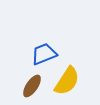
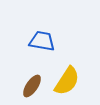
blue trapezoid: moved 2 px left, 13 px up; rotated 32 degrees clockwise
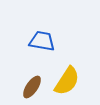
brown ellipse: moved 1 px down
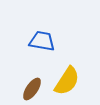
brown ellipse: moved 2 px down
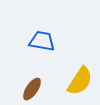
yellow semicircle: moved 13 px right
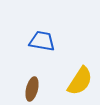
brown ellipse: rotated 20 degrees counterclockwise
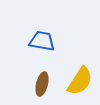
brown ellipse: moved 10 px right, 5 px up
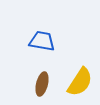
yellow semicircle: moved 1 px down
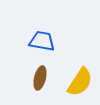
brown ellipse: moved 2 px left, 6 px up
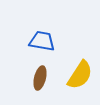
yellow semicircle: moved 7 px up
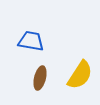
blue trapezoid: moved 11 px left
